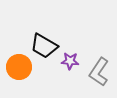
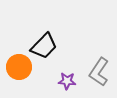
black trapezoid: rotated 76 degrees counterclockwise
purple star: moved 3 px left, 20 px down
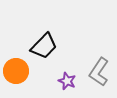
orange circle: moved 3 px left, 4 px down
purple star: rotated 18 degrees clockwise
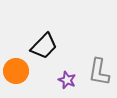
gray L-shape: rotated 24 degrees counterclockwise
purple star: moved 1 px up
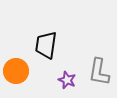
black trapezoid: moved 2 px right, 1 px up; rotated 144 degrees clockwise
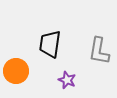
black trapezoid: moved 4 px right, 1 px up
gray L-shape: moved 21 px up
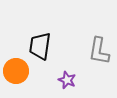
black trapezoid: moved 10 px left, 2 px down
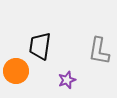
purple star: rotated 30 degrees clockwise
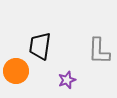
gray L-shape: rotated 8 degrees counterclockwise
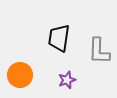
black trapezoid: moved 19 px right, 8 px up
orange circle: moved 4 px right, 4 px down
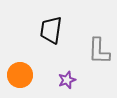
black trapezoid: moved 8 px left, 8 px up
